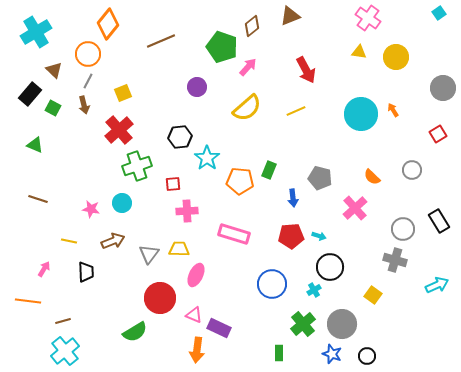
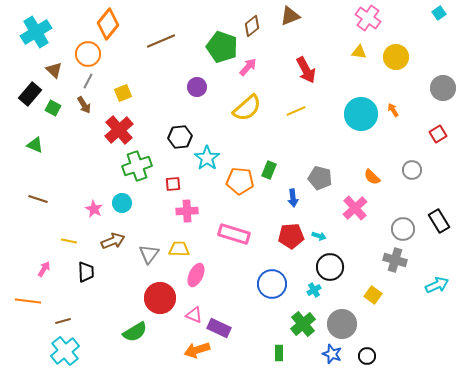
brown arrow at (84, 105): rotated 18 degrees counterclockwise
pink star at (91, 209): moved 3 px right; rotated 18 degrees clockwise
orange arrow at (197, 350): rotated 65 degrees clockwise
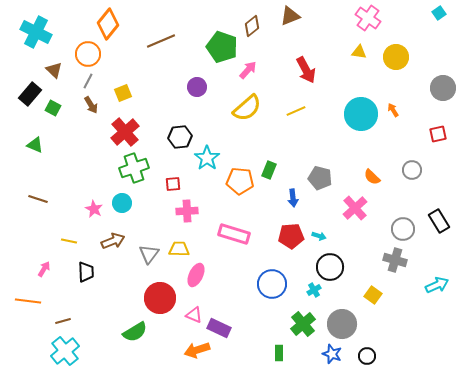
cyan cross at (36, 32): rotated 32 degrees counterclockwise
pink arrow at (248, 67): moved 3 px down
brown arrow at (84, 105): moved 7 px right
red cross at (119, 130): moved 6 px right, 2 px down
red square at (438, 134): rotated 18 degrees clockwise
green cross at (137, 166): moved 3 px left, 2 px down
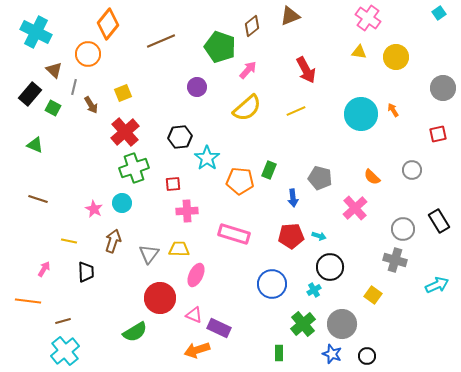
green pentagon at (222, 47): moved 2 px left
gray line at (88, 81): moved 14 px left, 6 px down; rotated 14 degrees counterclockwise
brown arrow at (113, 241): rotated 50 degrees counterclockwise
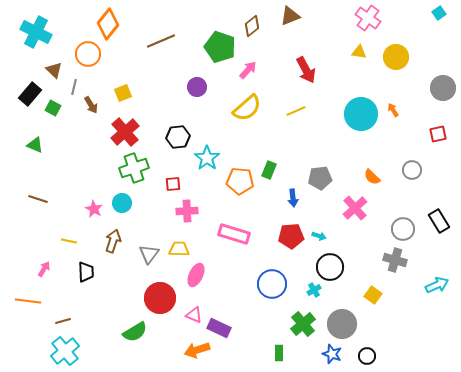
black hexagon at (180, 137): moved 2 px left
gray pentagon at (320, 178): rotated 20 degrees counterclockwise
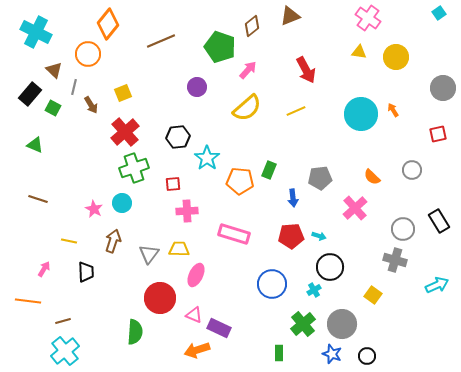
green semicircle at (135, 332): rotated 55 degrees counterclockwise
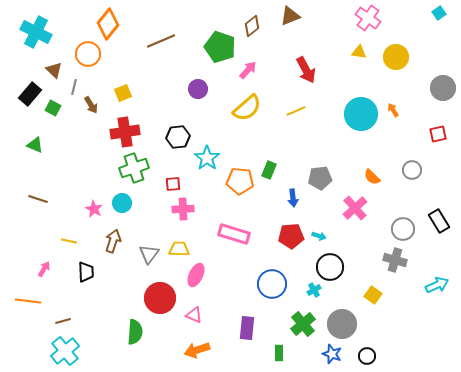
purple circle at (197, 87): moved 1 px right, 2 px down
red cross at (125, 132): rotated 32 degrees clockwise
pink cross at (187, 211): moved 4 px left, 2 px up
purple rectangle at (219, 328): moved 28 px right; rotated 70 degrees clockwise
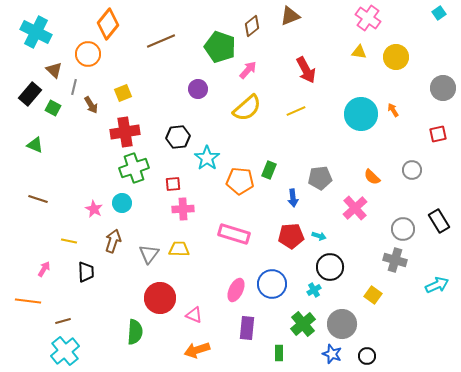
pink ellipse at (196, 275): moved 40 px right, 15 px down
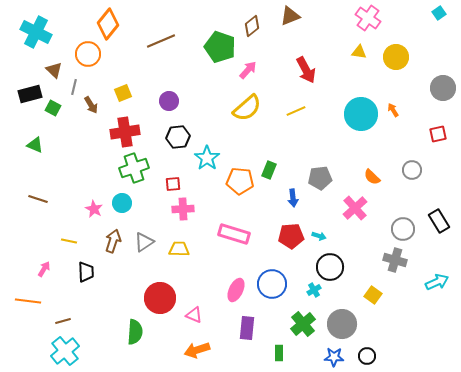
purple circle at (198, 89): moved 29 px left, 12 px down
black rectangle at (30, 94): rotated 35 degrees clockwise
gray triangle at (149, 254): moved 5 px left, 12 px up; rotated 20 degrees clockwise
cyan arrow at (437, 285): moved 3 px up
blue star at (332, 354): moved 2 px right, 3 px down; rotated 18 degrees counterclockwise
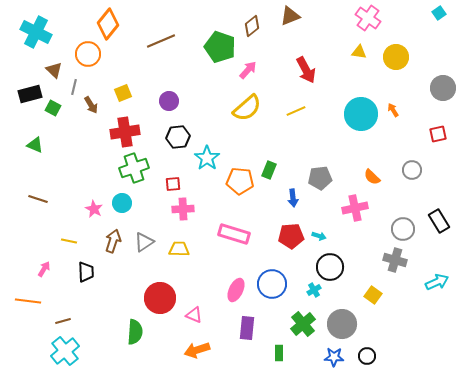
pink cross at (355, 208): rotated 30 degrees clockwise
